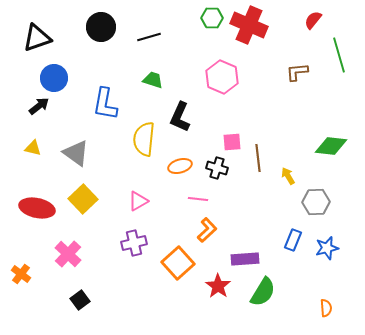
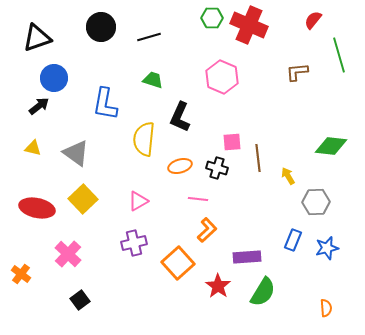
purple rectangle: moved 2 px right, 2 px up
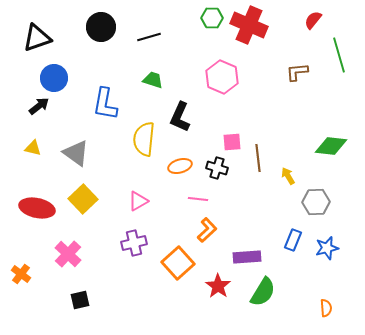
black square: rotated 24 degrees clockwise
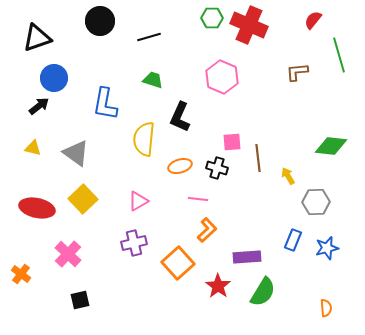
black circle: moved 1 px left, 6 px up
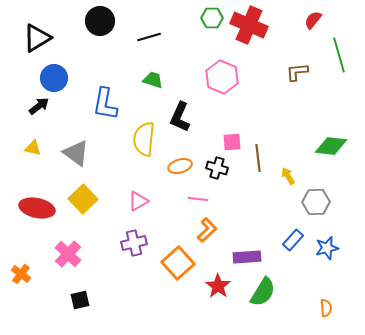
black triangle: rotated 12 degrees counterclockwise
blue rectangle: rotated 20 degrees clockwise
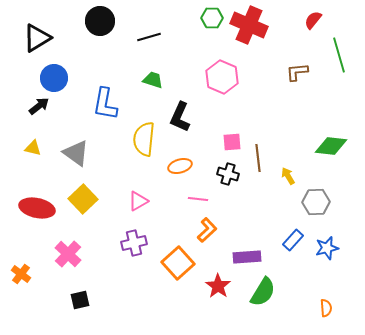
black cross: moved 11 px right, 6 px down
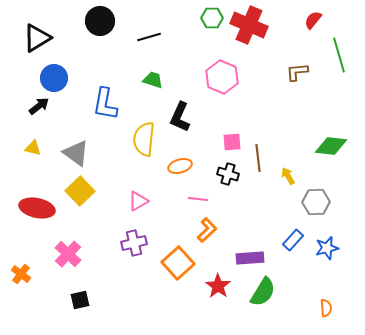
yellow square: moved 3 px left, 8 px up
purple rectangle: moved 3 px right, 1 px down
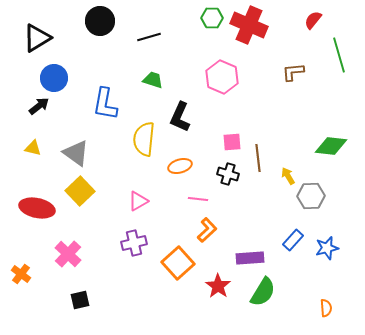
brown L-shape: moved 4 px left
gray hexagon: moved 5 px left, 6 px up
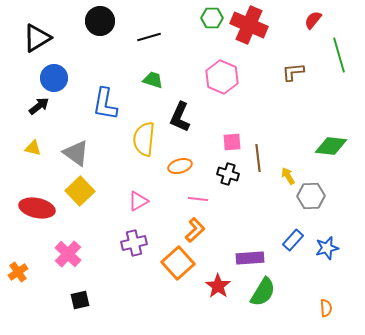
orange L-shape: moved 12 px left
orange cross: moved 3 px left, 2 px up; rotated 18 degrees clockwise
